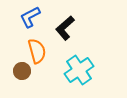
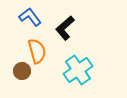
blue L-shape: rotated 80 degrees clockwise
cyan cross: moved 1 px left
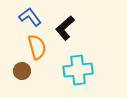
orange semicircle: moved 4 px up
cyan cross: rotated 28 degrees clockwise
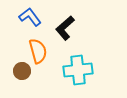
orange semicircle: moved 1 px right, 4 px down
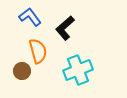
cyan cross: rotated 16 degrees counterclockwise
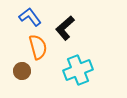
orange semicircle: moved 4 px up
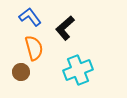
orange semicircle: moved 4 px left, 1 px down
brown circle: moved 1 px left, 1 px down
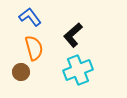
black L-shape: moved 8 px right, 7 px down
